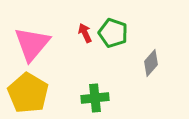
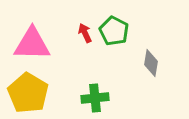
green pentagon: moved 1 px right, 2 px up; rotated 8 degrees clockwise
pink triangle: rotated 51 degrees clockwise
gray diamond: rotated 32 degrees counterclockwise
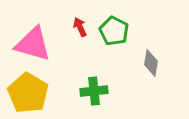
red arrow: moved 5 px left, 6 px up
pink triangle: moved 1 px right; rotated 15 degrees clockwise
green cross: moved 1 px left, 7 px up
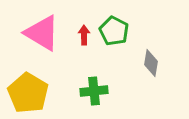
red arrow: moved 4 px right, 8 px down; rotated 24 degrees clockwise
pink triangle: moved 9 px right, 11 px up; rotated 15 degrees clockwise
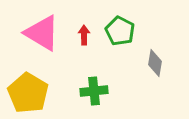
green pentagon: moved 6 px right
gray diamond: moved 4 px right
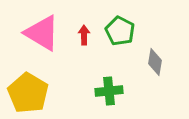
gray diamond: moved 1 px up
green cross: moved 15 px right
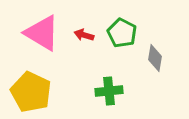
green pentagon: moved 2 px right, 2 px down
red arrow: rotated 72 degrees counterclockwise
gray diamond: moved 4 px up
yellow pentagon: moved 3 px right, 1 px up; rotated 6 degrees counterclockwise
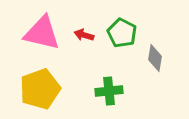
pink triangle: rotated 18 degrees counterclockwise
yellow pentagon: moved 9 px right, 3 px up; rotated 27 degrees clockwise
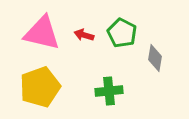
yellow pentagon: moved 2 px up
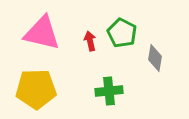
red arrow: moved 6 px right, 6 px down; rotated 60 degrees clockwise
yellow pentagon: moved 4 px left, 2 px down; rotated 18 degrees clockwise
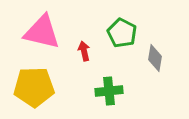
pink triangle: moved 1 px up
red arrow: moved 6 px left, 10 px down
yellow pentagon: moved 2 px left, 2 px up
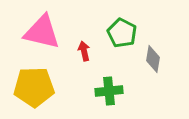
gray diamond: moved 2 px left, 1 px down
